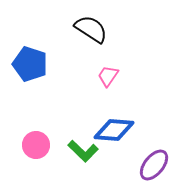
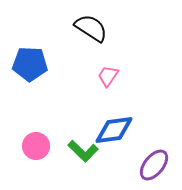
black semicircle: moved 1 px up
blue pentagon: rotated 16 degrees counterclockwise
blue diamond: rotated 12 degrees counterclockwise
pink circle: moved 1 px down
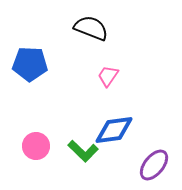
black semicircle: rotated 12 degrees counterclockwise
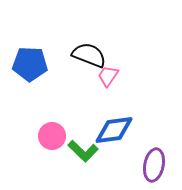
black semicircle: moved 2 px left, 27 px down
pink circle: moved 16 px right, 10 px up
purple ellipse: rotated 28 degrees counterclockwise
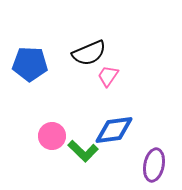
black semicircle: moved 2 px up; rotated 136 degrees clockwise
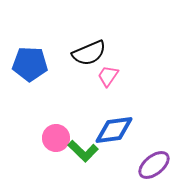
pink circle: moved 4 px right, 2 px down
purple ellipse: rotated 40 degrees clockwise
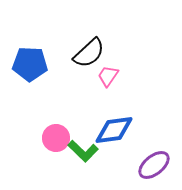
black semicircle: rotated 20 degrees counterclockwise
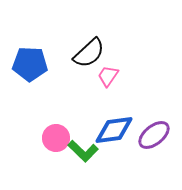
purple ellipse: moved 30 px up
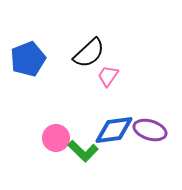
blue pentagon: moved 2 px left, 5 px up; rotated 24 degrees counterclockwise
purple ellipse: moved 4 px left, 5 px up; rotated 56 degrees clockwise
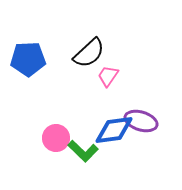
blue pentagon: rotated 20 degrees clockwise
purple ellipse: moved 9 px left, 9 px up
